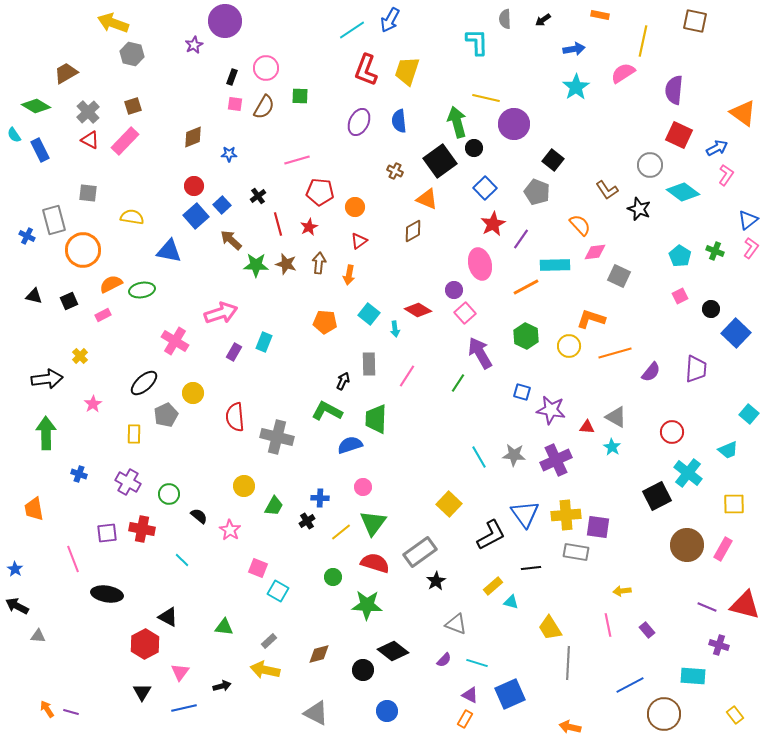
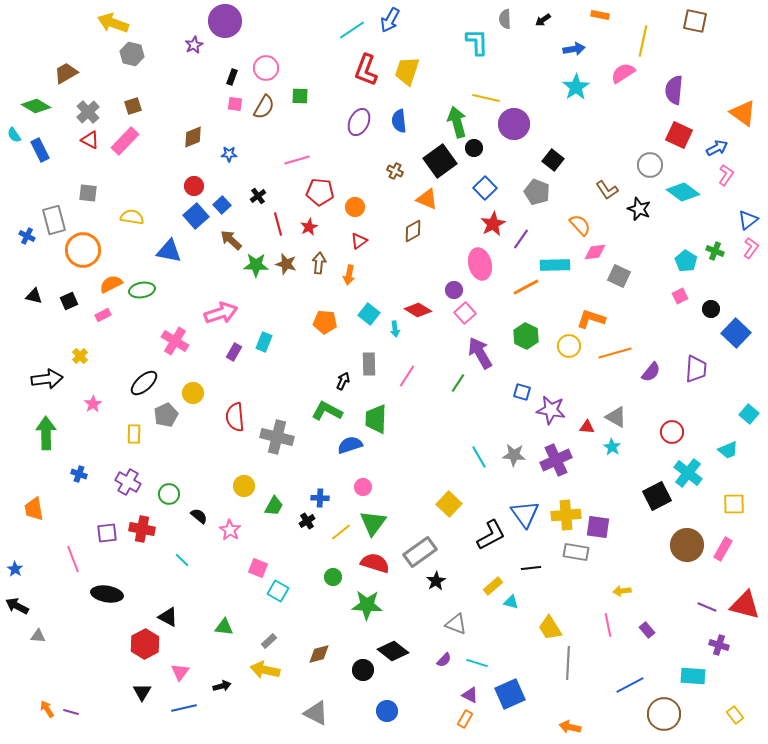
cyan pentagon at (680, 256): moved 6 px right, 5 px down
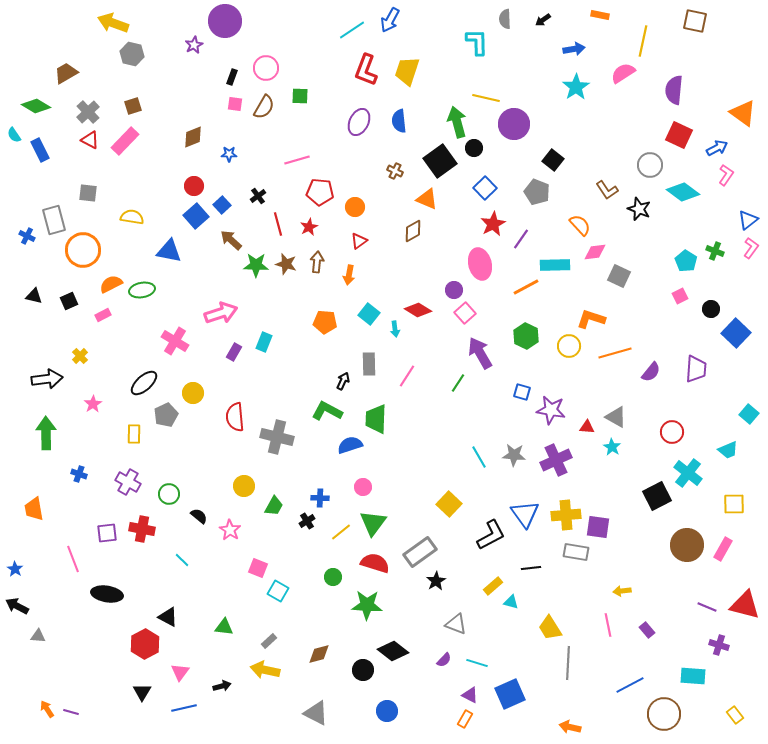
brown arrow at (319, 263): moved 2 px left, 1 px up
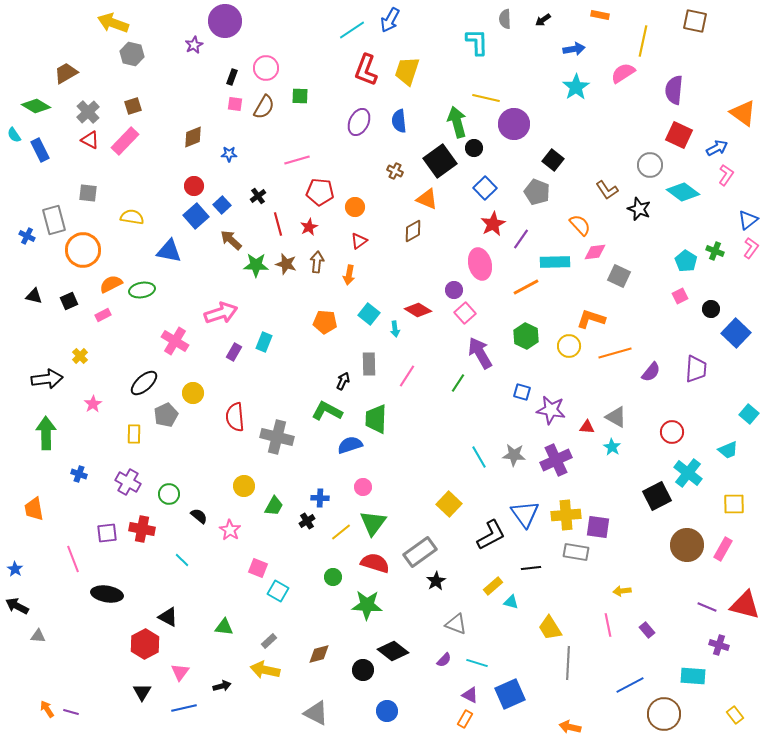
cyan rectangle at (555, 265): moved 3 px up
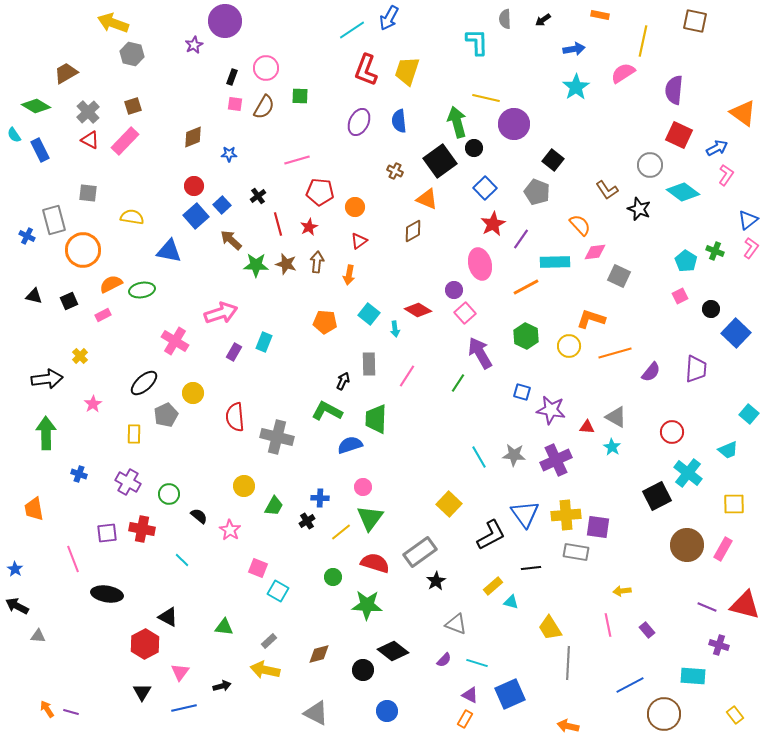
blue arrow at (390, 20): moved 1 px left, 2 px up
green triangle at (373, 523): moved 3 px left, 5 px up
orange arrow at (570, 727): moved 2 px left, 1 px up
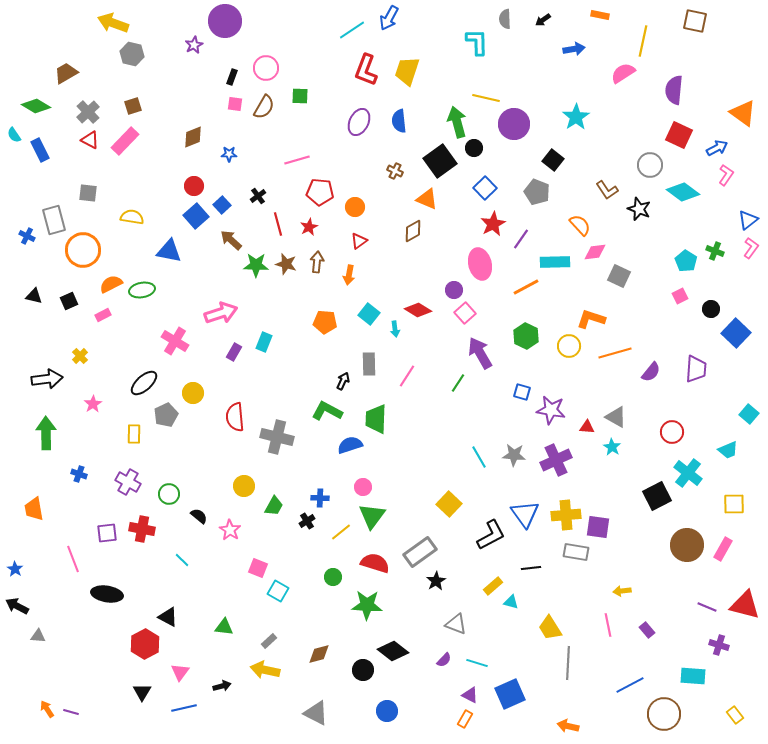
cyan star at (576, 87): moved 30 px down
green triangle at (370, 518): moved 2 px right, 2 px up
